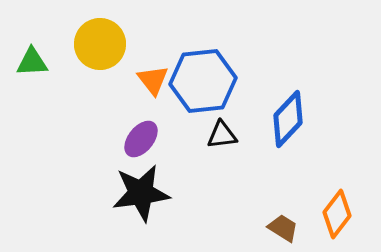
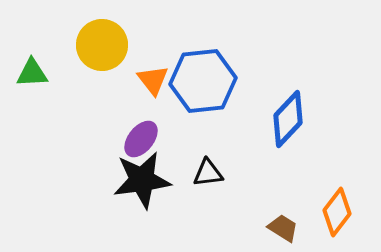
yellow circle: moved 2 px right, 1 px down
green triangle: moved 11 px down
black triangle: moved 14 px left, 38 px down
black star: moved 1 px right, 13 px up
orange diamond: moved 2 px up
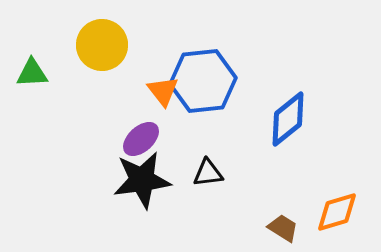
orange triangle: moved 10 px right, 11 px down
blue diamond: rotated 8 degrees clockwise
purple ellipse: rotated 9 degrees clockwise
orange diamond: rotated 36 degrees clockwise
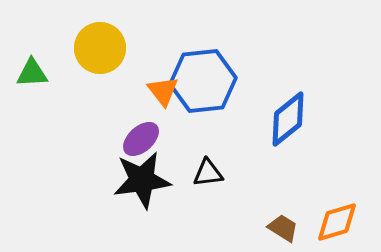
yellow circle: moved 2 px left, 3 px down
orange diamond: moved 10 px down
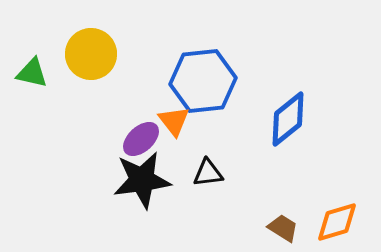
yellow circle: moved 9 px left, 6 px down
green triangle: rotated 16 degrees clockwise
orange triangle: moved 11 px right, 30 px down
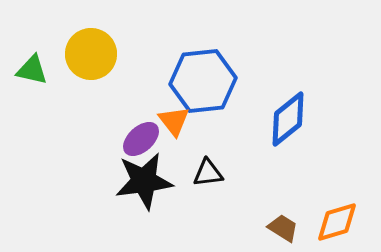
green triangle: moved 3 px up
black star: moved 2 px right, 1 px down
